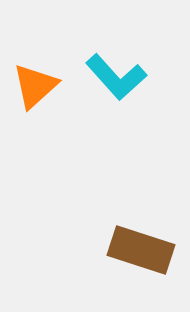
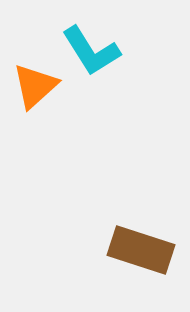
cyan L-shape: moved 25 px left, 26 px up; rotated 10 degrees clockwise
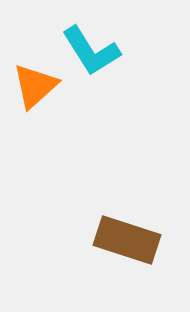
brown rectangle: moved 14 px left, 10 px up
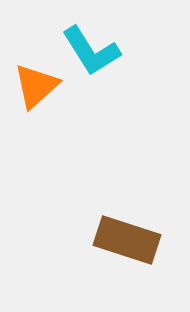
orange triangle: moved 1 px right
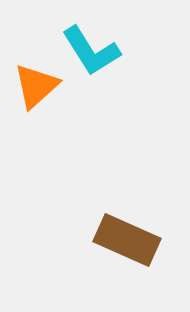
brown rectangle: rotated 6 degrees clockwise
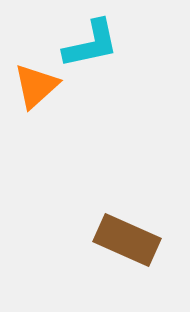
cyan L-shape: moved 7 px up; rotated 70 degrees counterclockwise
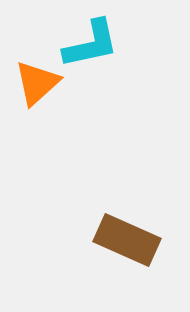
orange triangle: moved 1 px right, 3 px up
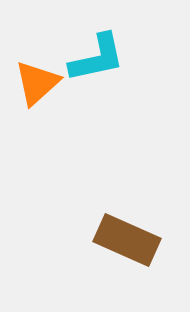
cyan L-shape: moved 6 px right, 14 px down
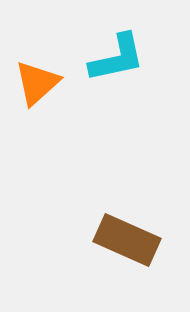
cyan L-shape: moved 20 px right
